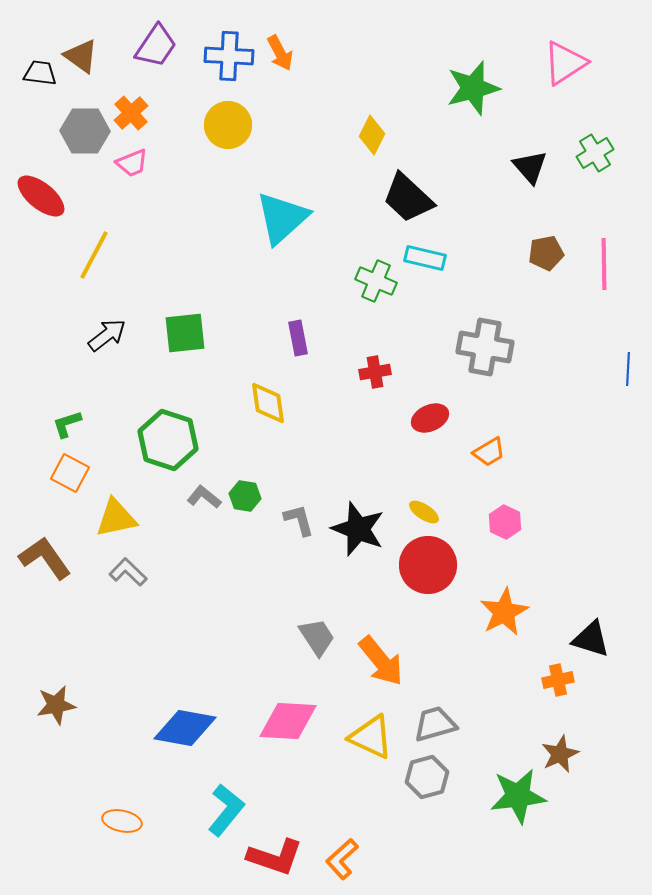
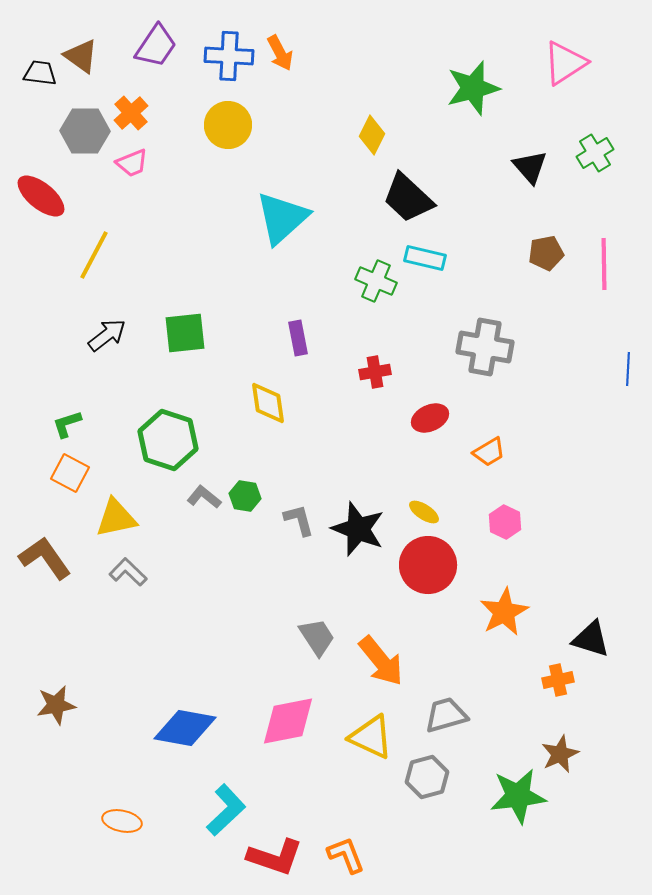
pink diamond at (288, 721): rotated 14 degrees counterclockwise
gray trapezoid at (435, 724): moved 11 px right, 9 px up
cyan L-shape at (226, 810): rotated 8 degrees clockwise
orange L-shape at (342, 859): moved 4 px right, 4 px up; rotated 111 degrees clockwise
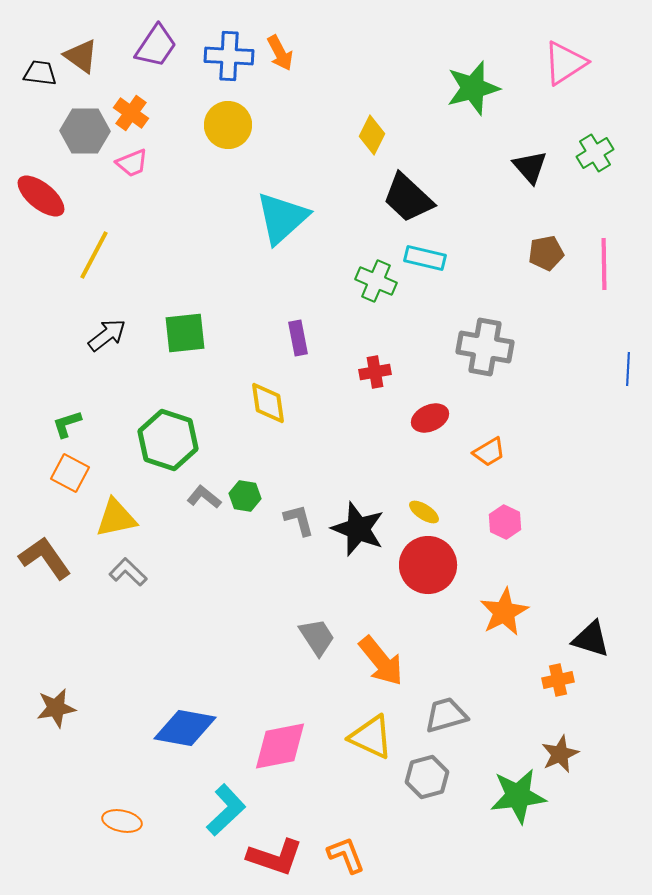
orange cross at (131, 113): rotated 12 degrees counterclockwise
brown star at (56, 705): moved 3 px down
pink diamond at (288, 721): moved 8 px left, 25 px down
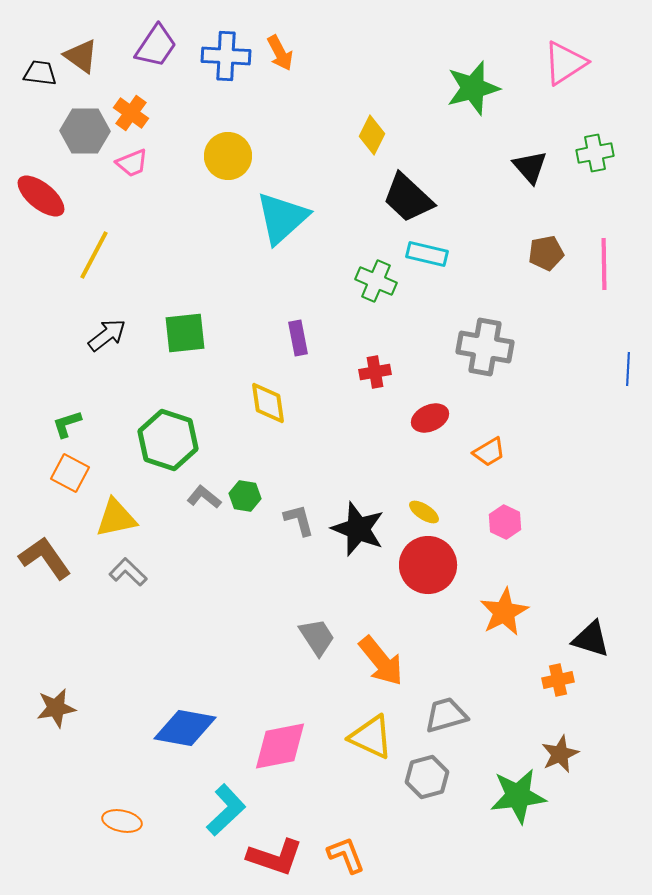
blue cross at (229, 56): moved 3 px left
yellow circle at (228, 125): moved 31 px down
green cross at (595, 153): rotated 21 degrees clockwise
cyan rectangle at (425, 258): moved 2 px right, 4 px up
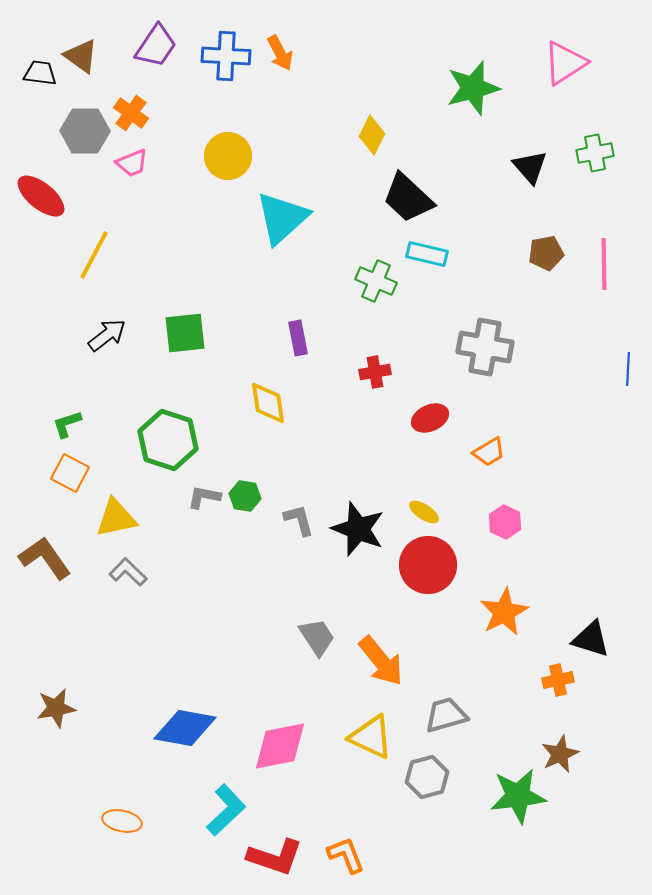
gray L-shape at (204, 497): rotated 28 degrees counterclockwise
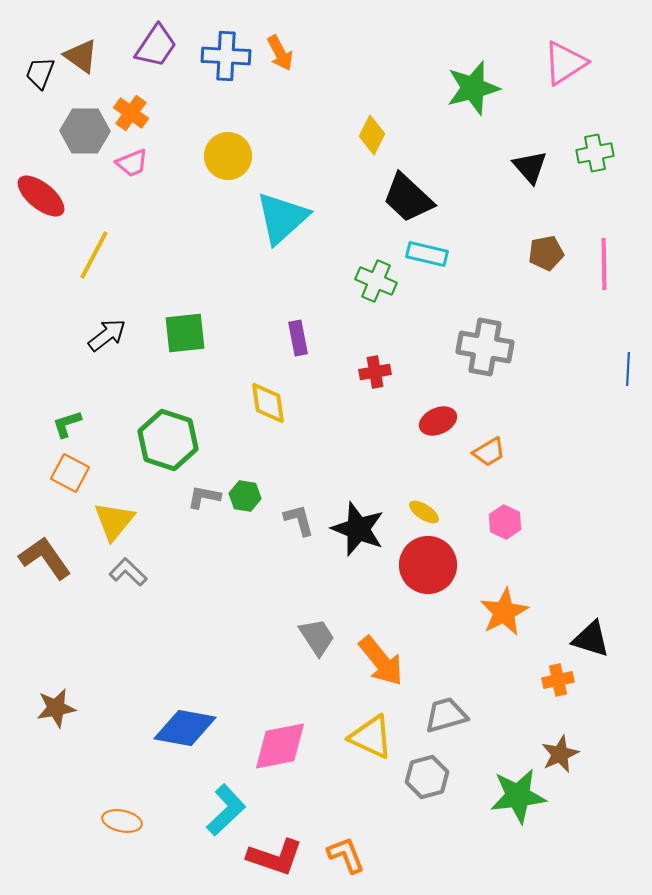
black trapezoid at (40, 73): rotated 76 degrees counterclockwise
red ellipse at (430, 418): moved 8 px right, 3 px down
yellow triangle at (116, 518): moved 2 px left, 3 px down; rotated 39 degrees counterclockwise
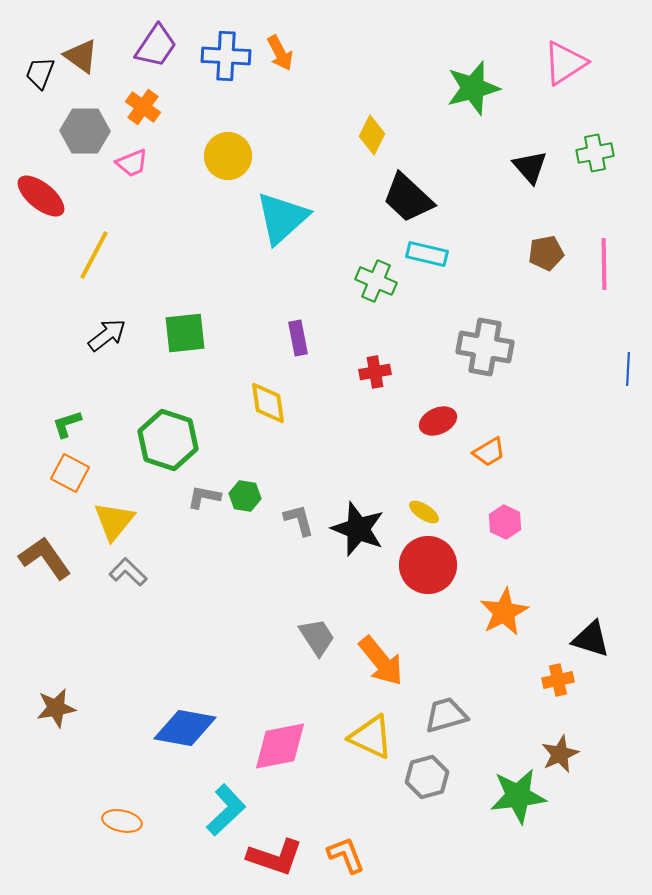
orange cross at (131, 113): moved 12 px right, 6 px up
